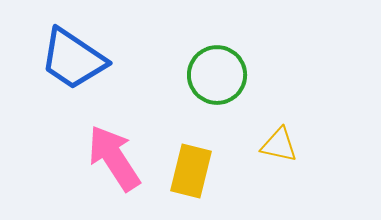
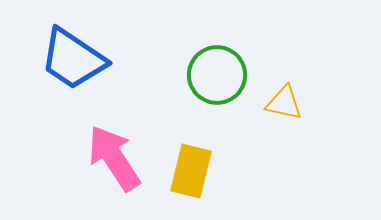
yellow triangle: moved 5 px right, 42 px up
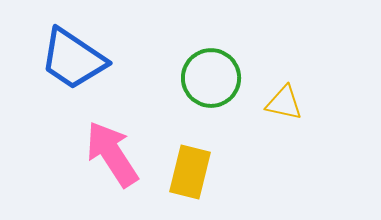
green circle: moved 6 px left, 3 px down
pink arrow: moved 2 px left, 4 px up
yellow rectangle: moved 1 px left, 1 px down
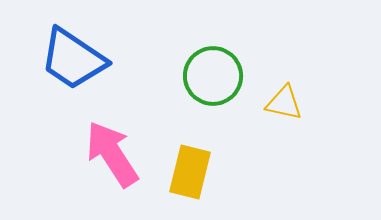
green circle: moved 2 px right, 2 px up
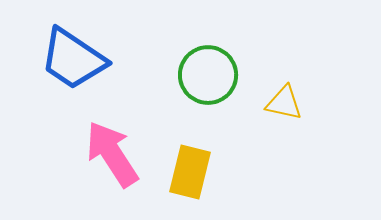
green circle: moved 5 px left, 1 px up
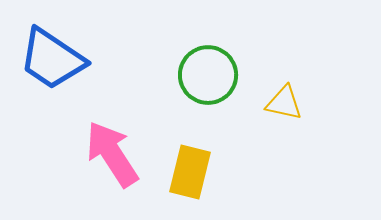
blue trapezoid: moved 21 px left
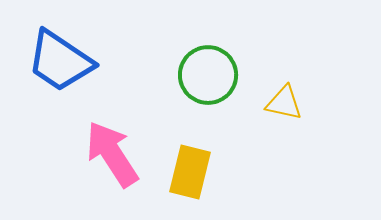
blue trapezoid: moved 8 px right, 2 px down
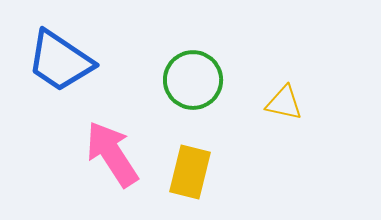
green circle: moved 15 px left, 5 px down
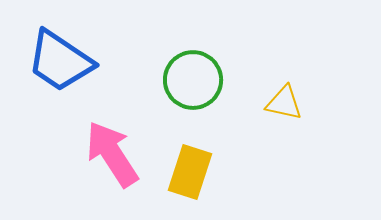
yellow rectangle: rotated 4 degrees clockwise
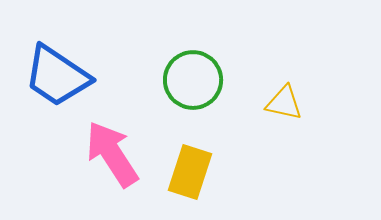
blue trapezoid: moved 3 px left, 15 px down
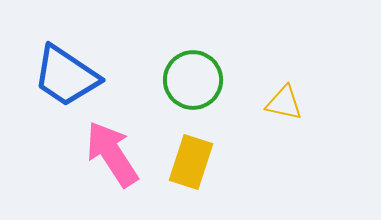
blue trapezoid: moved 9 px right
yellow rectangle: moved 1 px right, 10 px up
